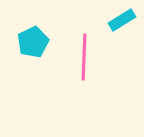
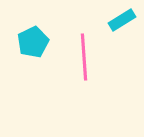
pink line: rotated 6 degrees counterclockwise
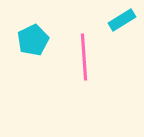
cyan pentagon: moved 2 px up
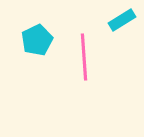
cyan pentagon: moved 4 px right
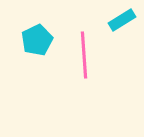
pink line: moved 2 px up
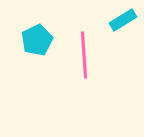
cyan rectangle: moved 1 px right
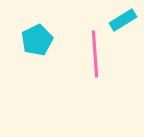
pink line: moved 11 px right, 1 px up
